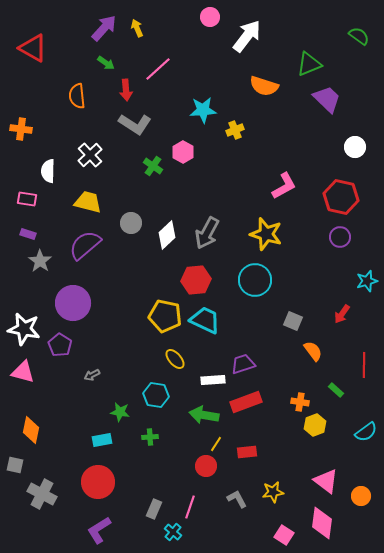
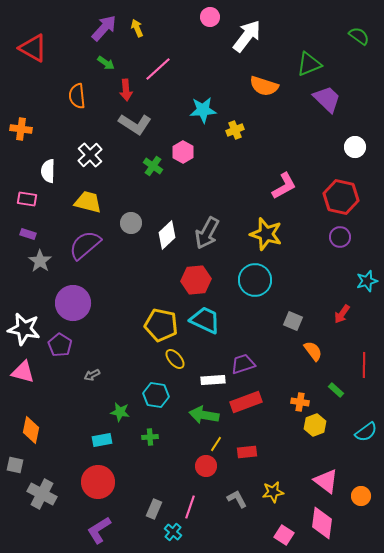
yellow pentagon at (165, 316): moved 4 px left, 9 px down
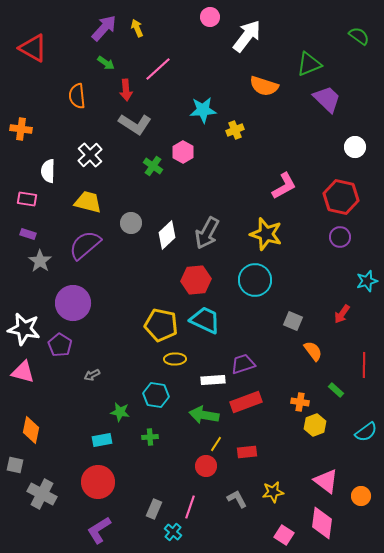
yellow ellipse at (175, 359): rotated 50 degrees counterclockwise
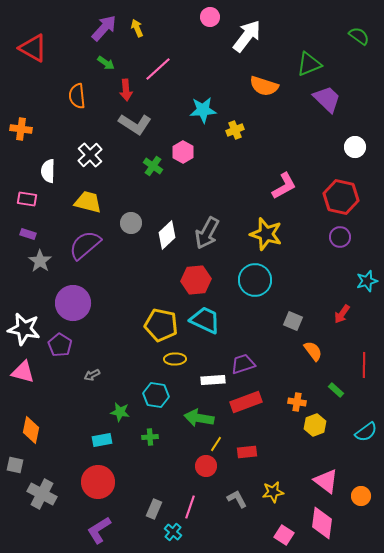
orange cross at (300, 402): moved 3 px left
green arrow at (204, 415): moved 5 px left, 3 px down
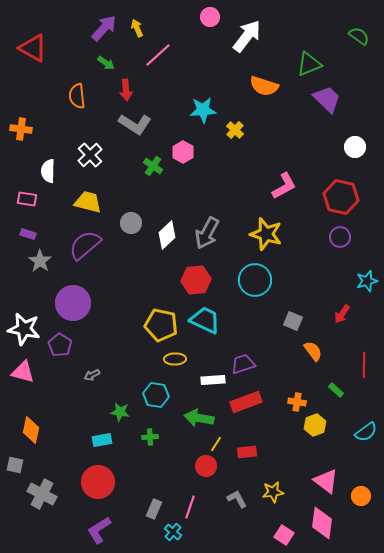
pink line at (158, 69): moved 14 px up
yellow cross at (235, 130): rotated 24 degrees counterclockwise
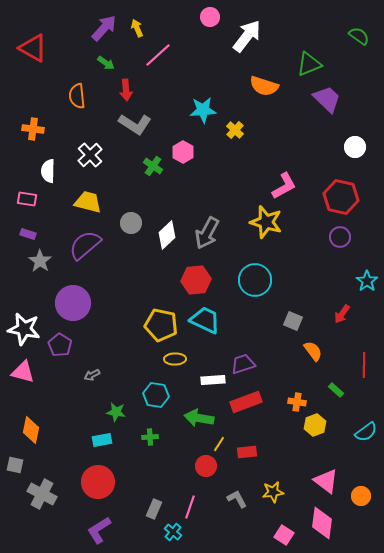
orange cross at (21, 129): moved 12 px right
yellow star at (266, 234): moved 12 px up
cyan star at (367, 281): rotated 20 degrees counterclockwise
green star at (120, 412): moved 4 px left
yellow line at (216, 444): moved 3 px right
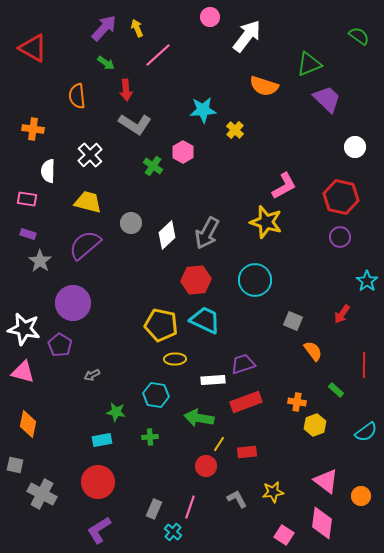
orange diamond at (31, 430): moved 3 px left, 6 px up
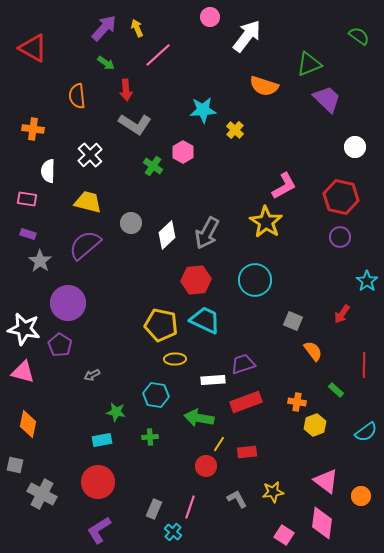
yellow star at (266, 222): rotated 16 degrees clockwise
purple circle at (73, 303): moved 5 px left
